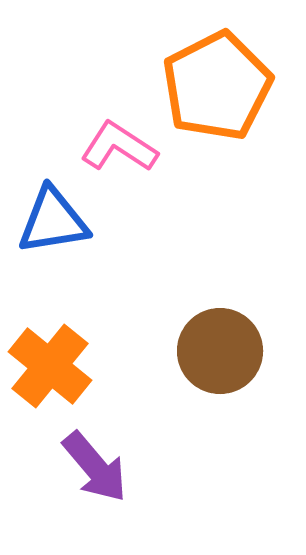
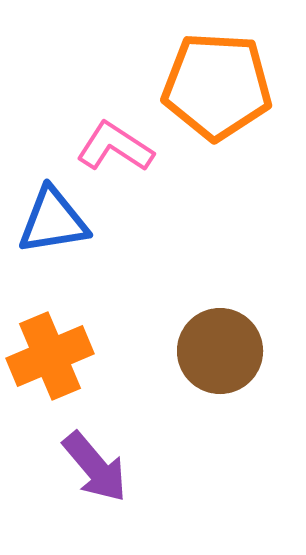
orange pentagon: rotated 30 degrees clockwise
pink L-shape: moved 4 px left
orange cross: moved 10 px up; rotated 28 degrees clockwise
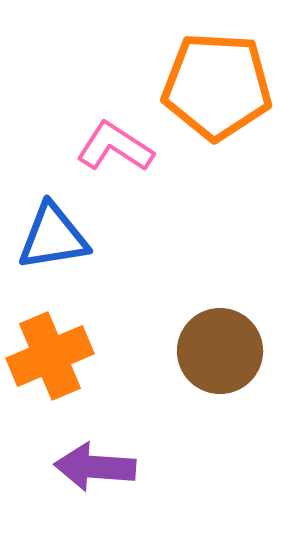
blue triangle: moved 16 px down
purple arrow: rotated 134 degrees clockwise
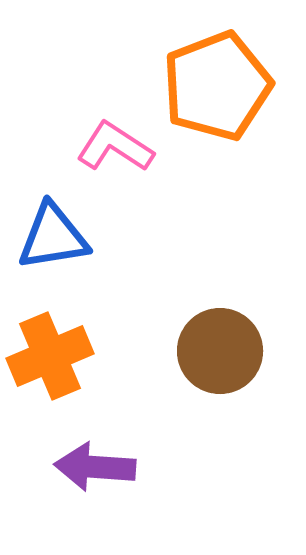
orange pentagon: rotated 24 degrees counterclockwise
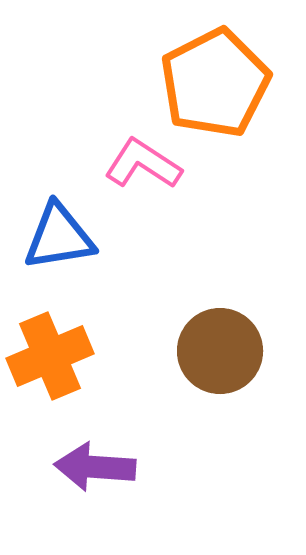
orange pentagon: moved 2 px left, 3 px up; rotated 6 degrees counterclockwise
pink L-shape: moved 28 px right, 17 px down
blue triangle: moved 6 px right
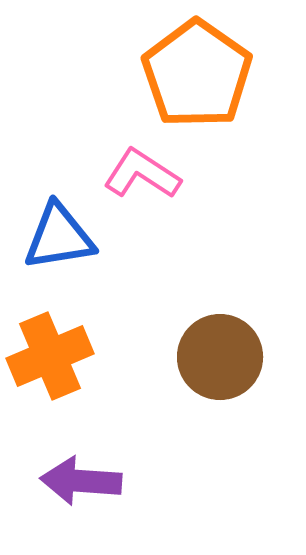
orange pentagon: moved 18 px left, 9 px up; rotated 10 degrees counterclockwise
pink L-shape: moved 1 px left, 10 px down
brown circle: moved 6 px down
purple arrow: moved 14 px left, 14 px down
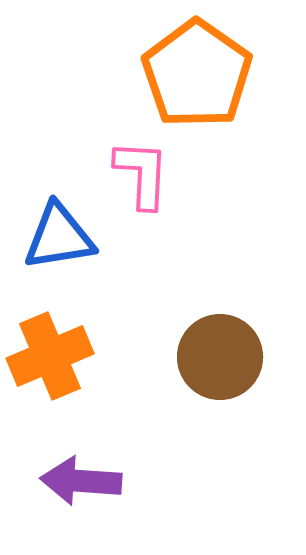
pink L-shape: rotated 60 degrees clockwise
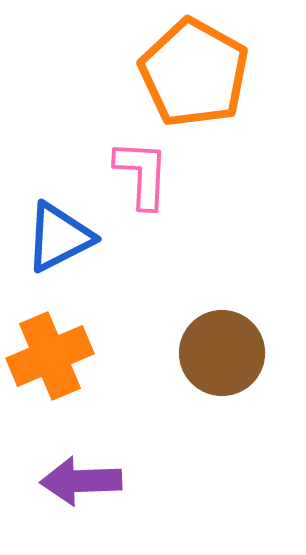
orange pentagon: moved 3 px left, 1 px up; rotated 6 degrees counterclockwise
blue triangle: rotated 18 degrees counterclockwise
brown circle: moved 2 px right, 4 px up
purple arrow: rotated 6 degrees counterclockwise
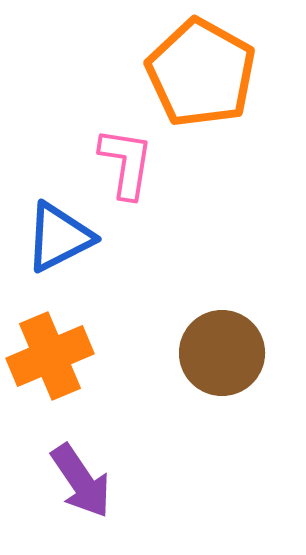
orange pentagon: moved 7 px right
pink L-shape: moved 16 px left, 11 px up; rotated 6 degrees clockwise
purple arrow: rotated 122 degrees counterclockwise
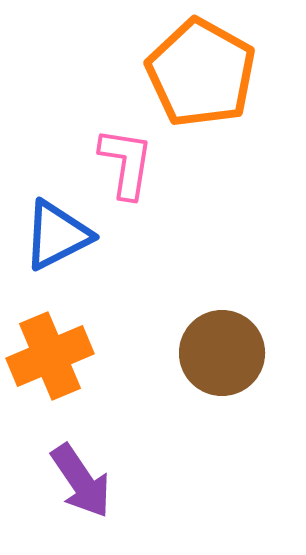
blue triangle: moved 2 px left, 2 px up
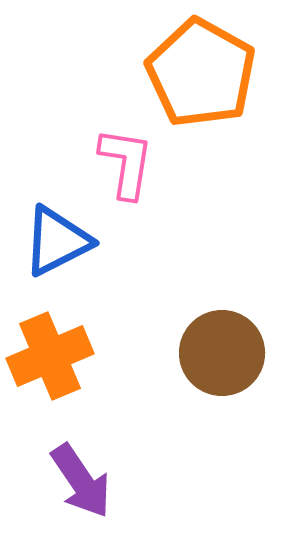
blue triangle: moved 6 px down
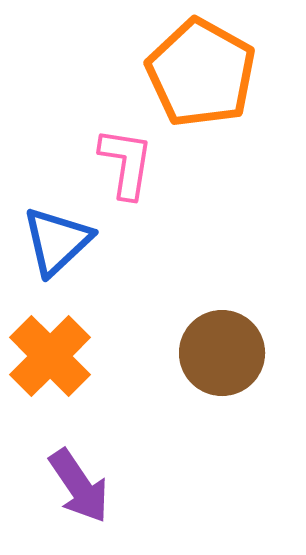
blue triangle: rotated 16 degrees counterclockwise
orange cross: rotated 22 degrees counterclockwise
purple arrow: moved 2 px left, 5 px down
